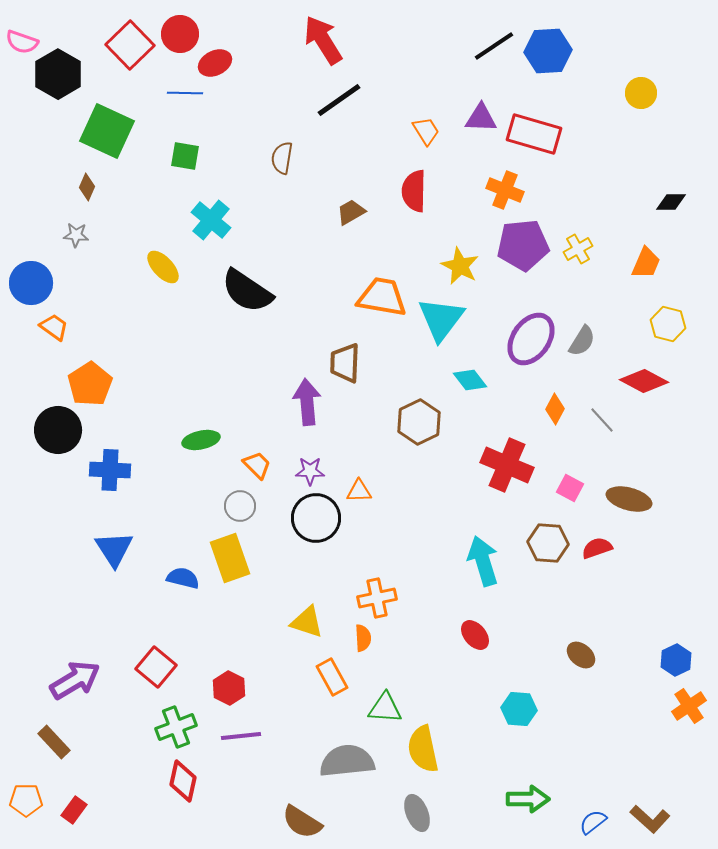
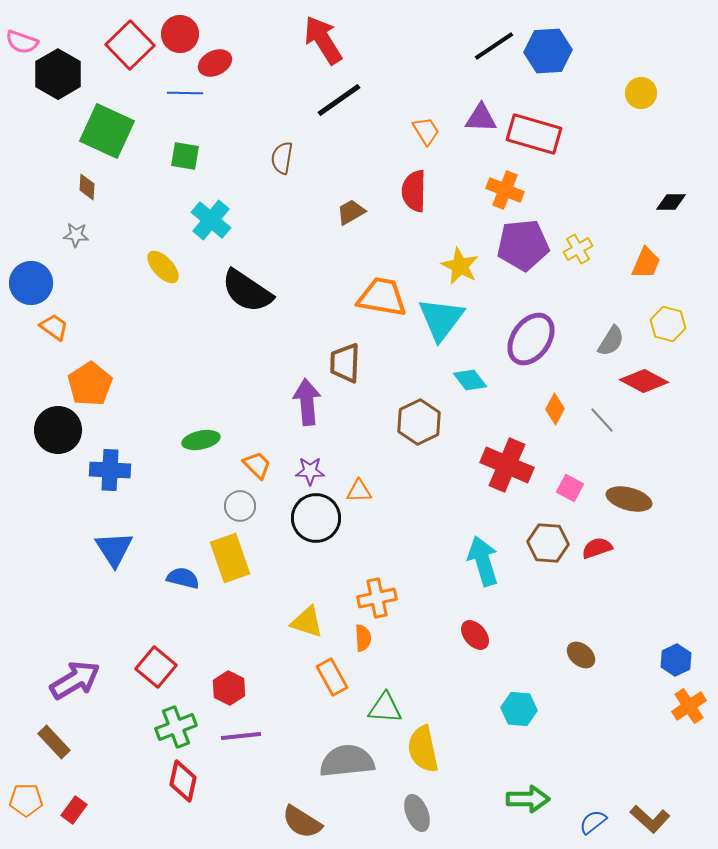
brown diamond at (87, 187): rotated 20 degrees counterclockwise
gray semicircle at (582, 341): moved 29 px right
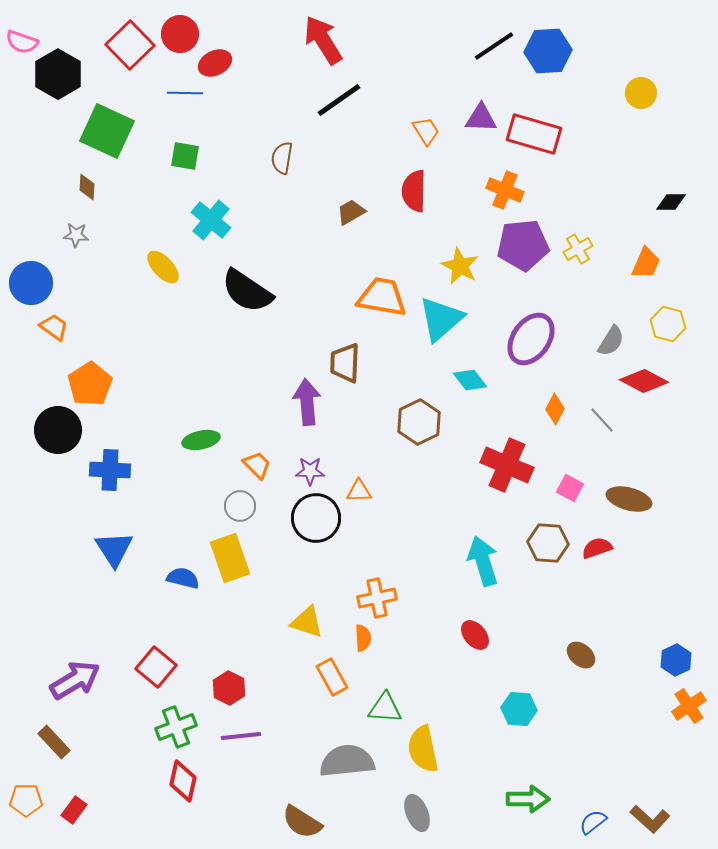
cyan triangle at (441, 319): rotated 12 degrees clockwise
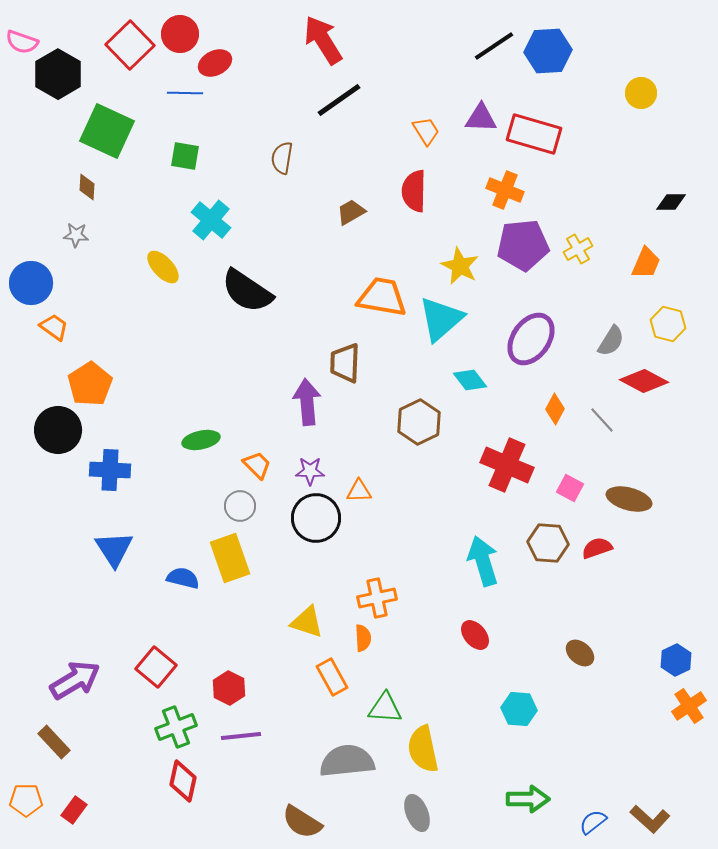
brown ellipse at (581, 655): moved 1 px left, 2 px up
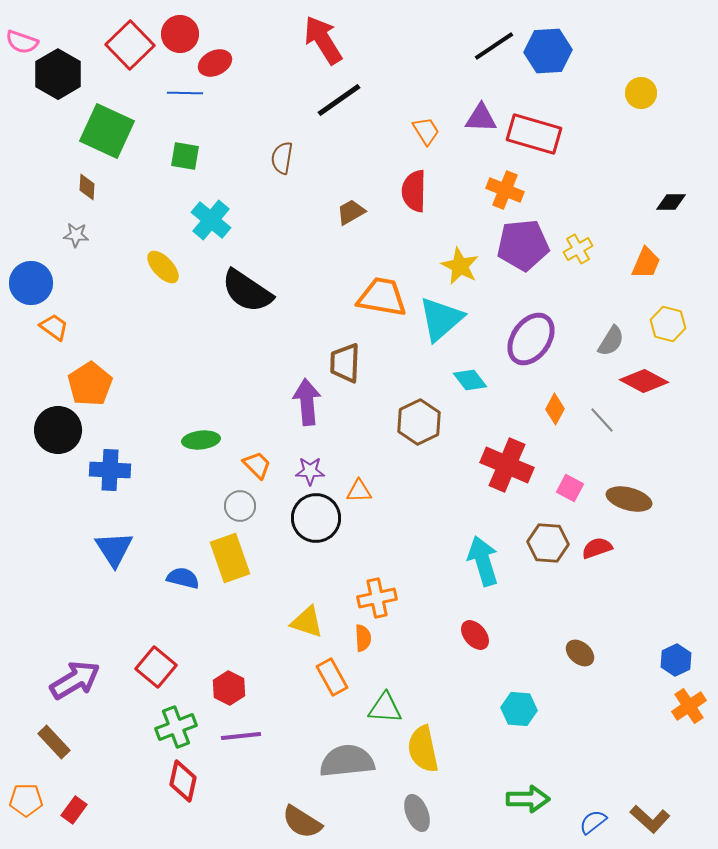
green ellipse at (201, 440): rotated 6 degrees clockwise
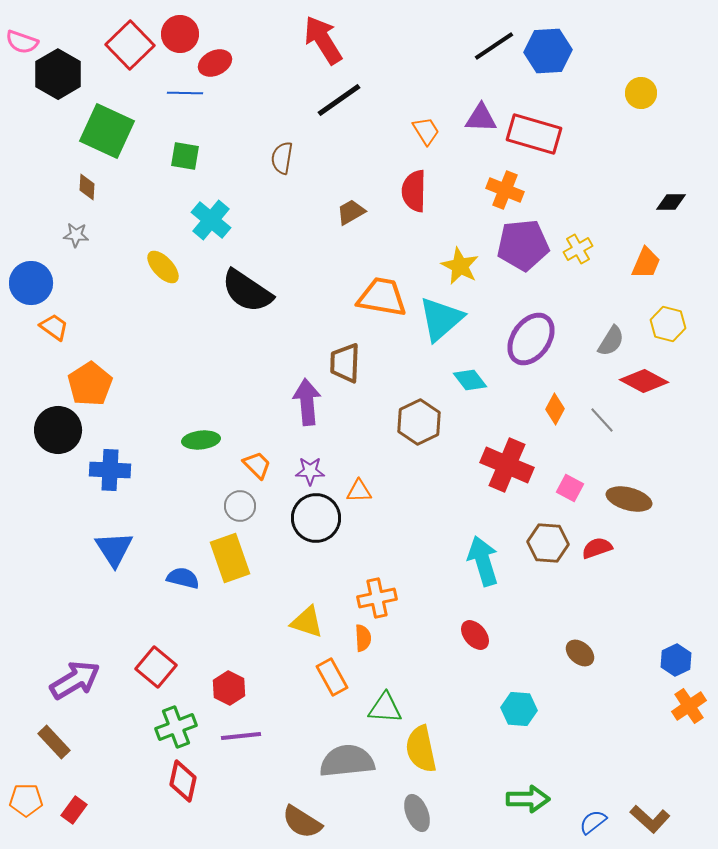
yellow semicircle at (423, 749): moved 2 px left
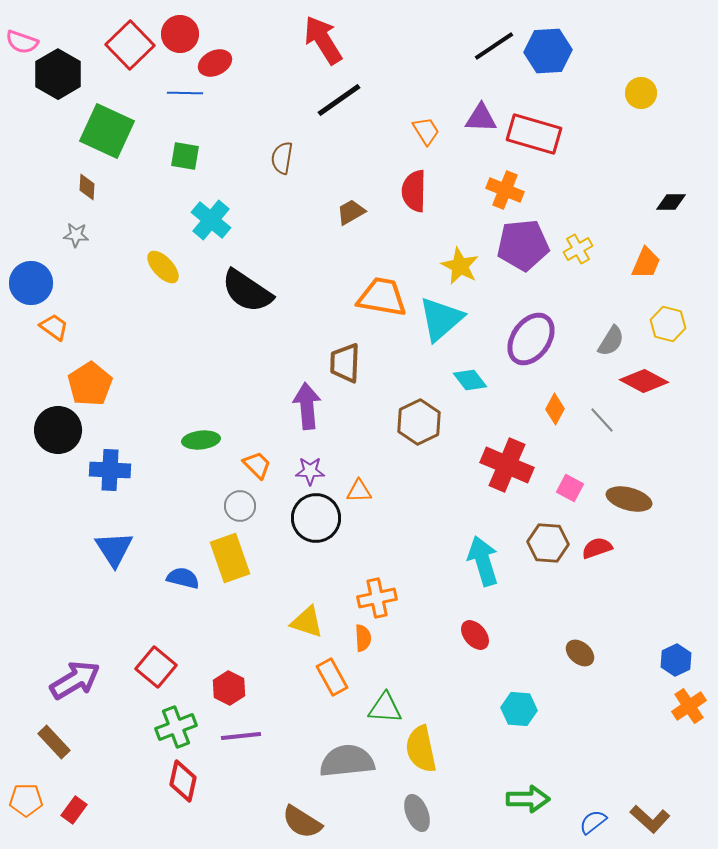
purple arrow at (307, 402): moved 4 px down
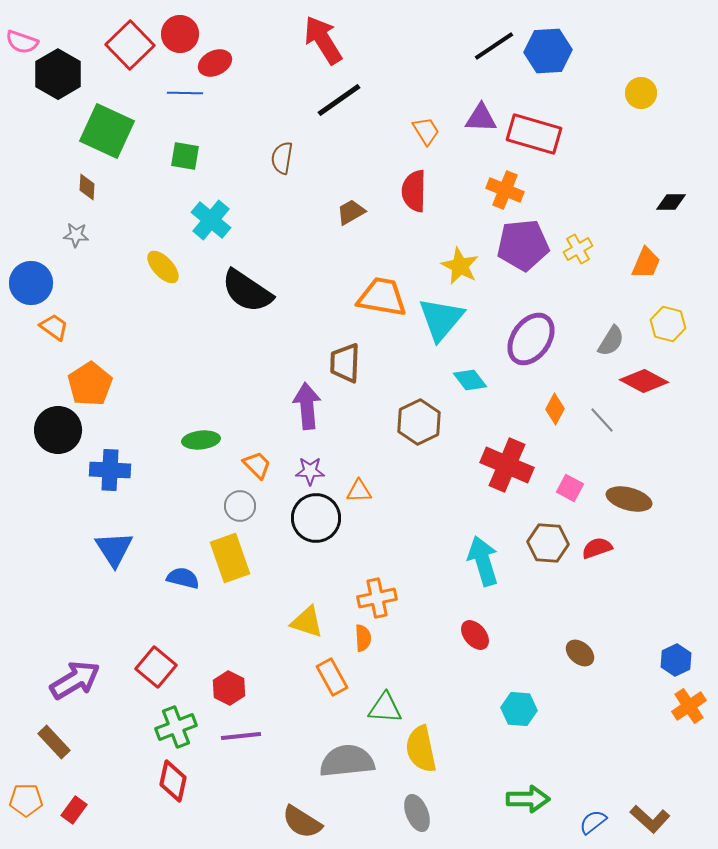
cyan triangle at (441, 319): rotated 9 degrees counterclockwise
red diamond at (183, 781): moved 10 px left
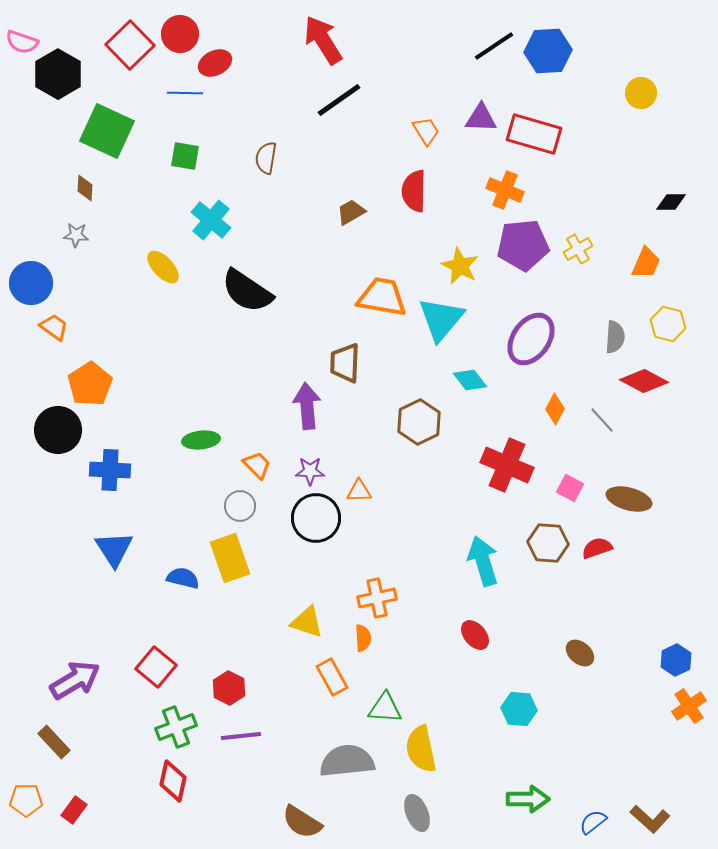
brown semicircle at (282, 158): moved 16 px left
brown diamond at (87, 187): moved 2 px left, 1 px down
gray semicircle at (611, 341): moved 4 px right, 4 px up; rotated 28 degrees counterclockwise
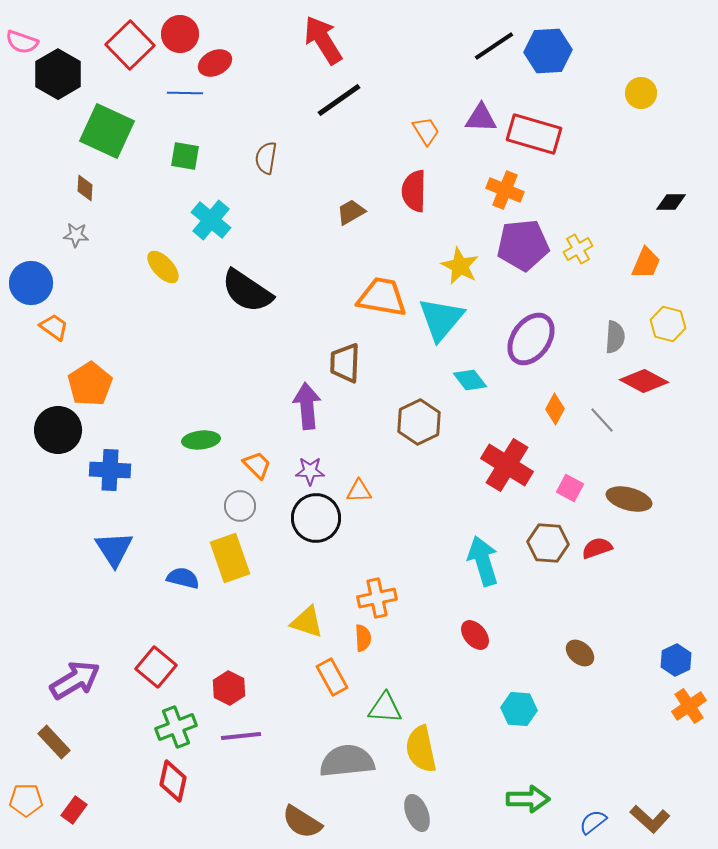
red cross at (507, 465): rotated 9 degrees clockwise
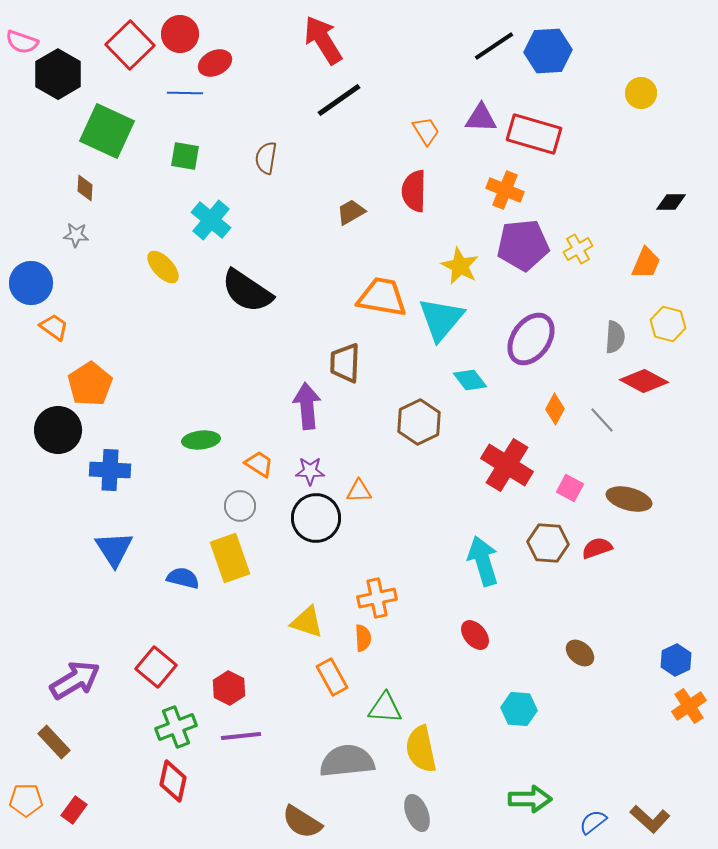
orange trapezoid at (257, 465): moved 2 px right, 1 px up; rotated 12 degrees counterclockwise
green arrow at (528, 799): moved 2 px right
